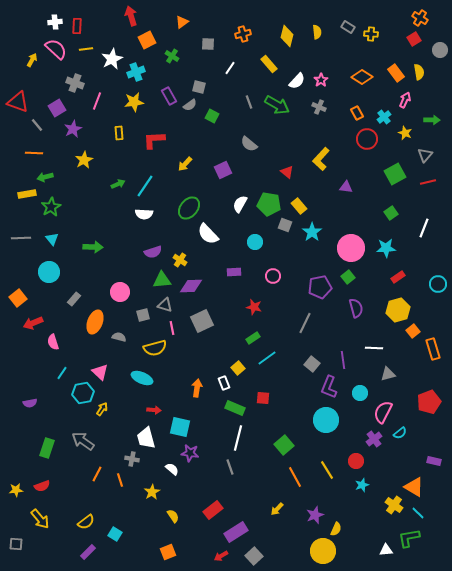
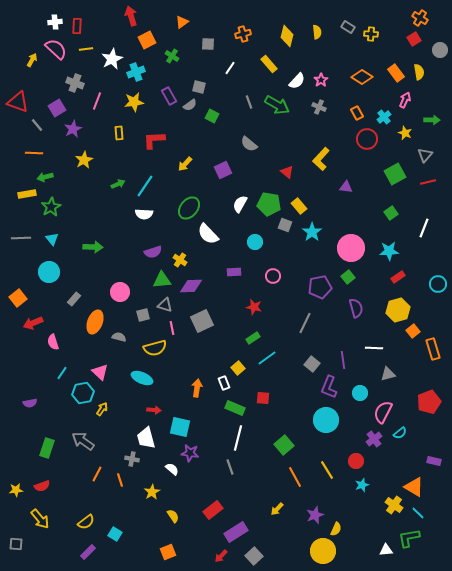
cyan star at (386, 248): moved 3 px right, 3 px down
red arrow at (221, 556): rotated 16 degrees counterclockwise
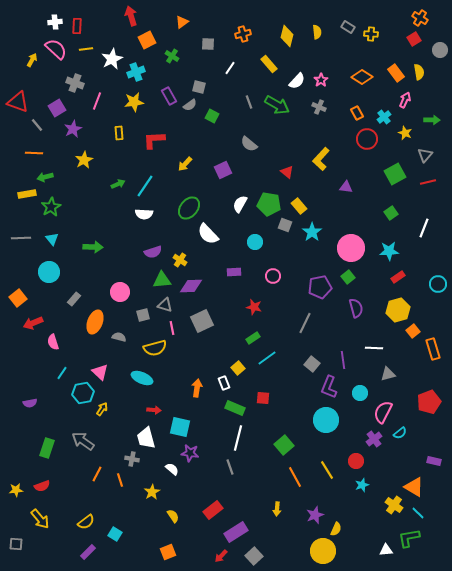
yellow arrow at (277, 509): rotated 40 degrees counterclockwise
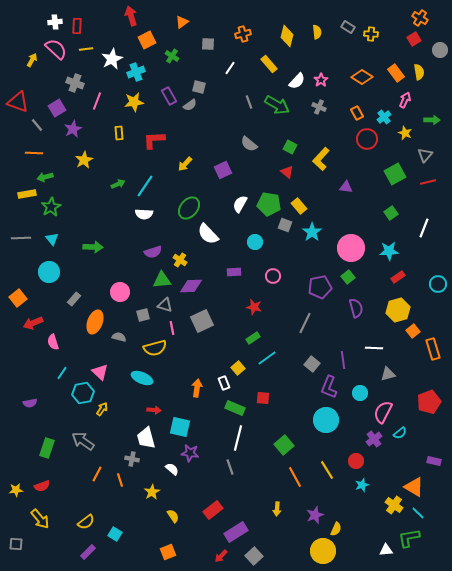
green square at (212, 116): moved 78 px right, 31 px down
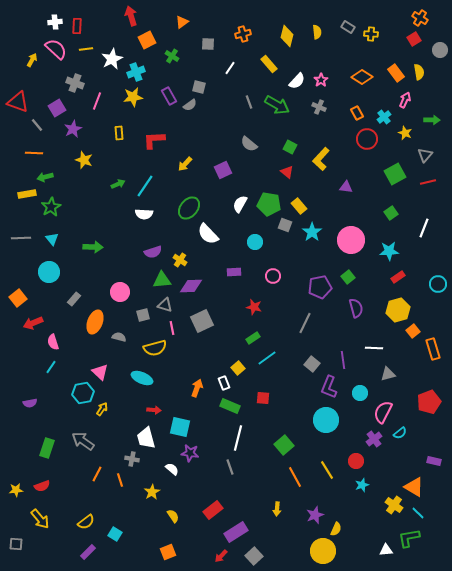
yellow star at (134, 102): moved 1 px left, 5 px up
yellow star at (84, 160): rotated 24 degrees counterclockwise
pink circle at (351, 248): moved 8 px up
cyan line at (62, 373): moved 11 px left, 6 px up
orange arrow at (197, 388): rotated 12 degrees clockwise
green rectangle at (235, 408): moved 5 px left, 2 px up
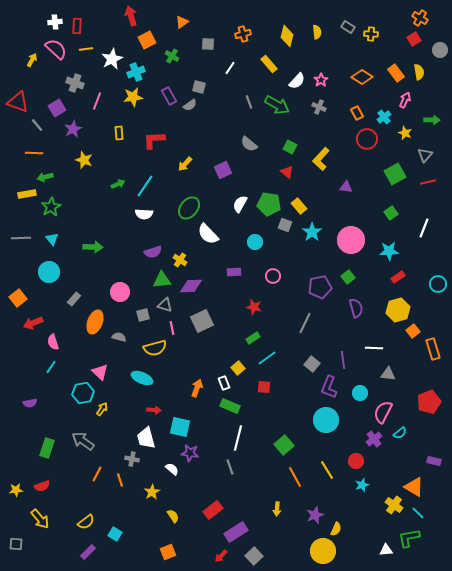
gray triangle at (388, 374): rotated 21 degrees clockwise
red square at (263, 398): moved 1 px right, 11 px up
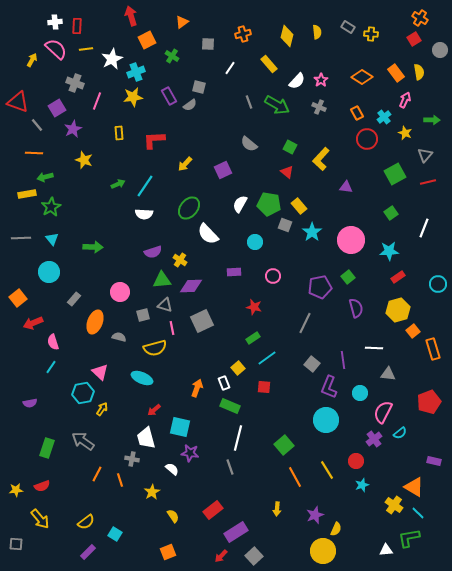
red arrow at (154, 410): rotated 136 degrees clockwise
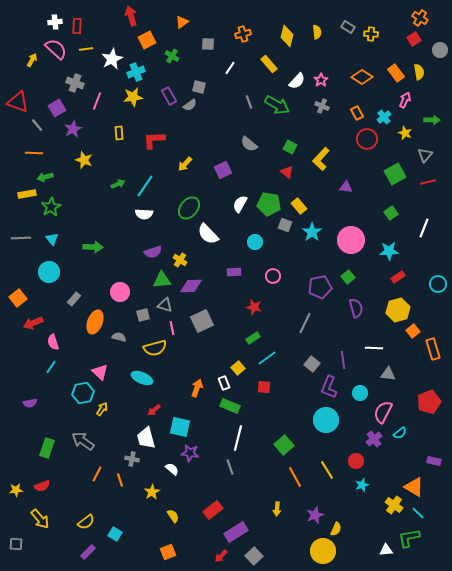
gray cross at (319, 107): moved 3 px right, 1 px up
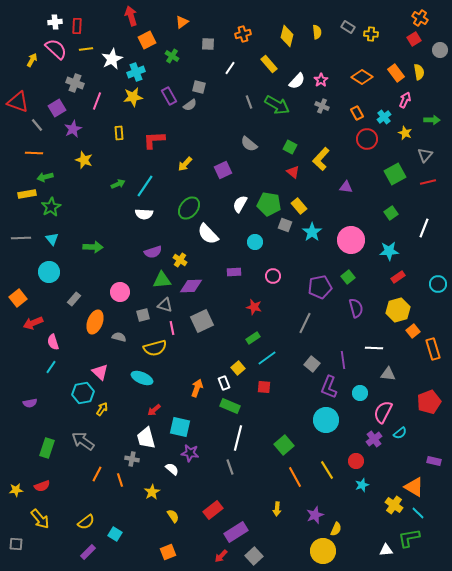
red triangle at (287, 172): moved 6 px right
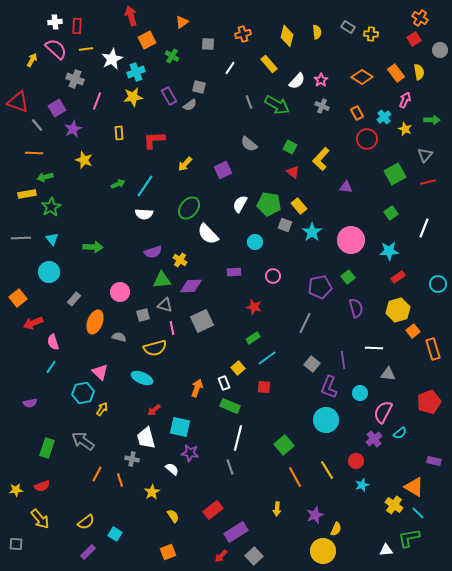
gray cross at (75, 83): moved 4 px up
yellow star at (405, 133): moved 4 px up
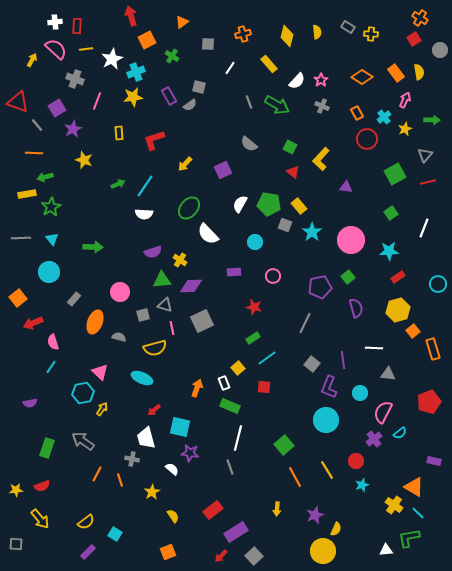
yellow star at (405, 129): rotated 24 degrees clockwise
red L-shape at (154, 140): rotated 15 degrees counterclockwise
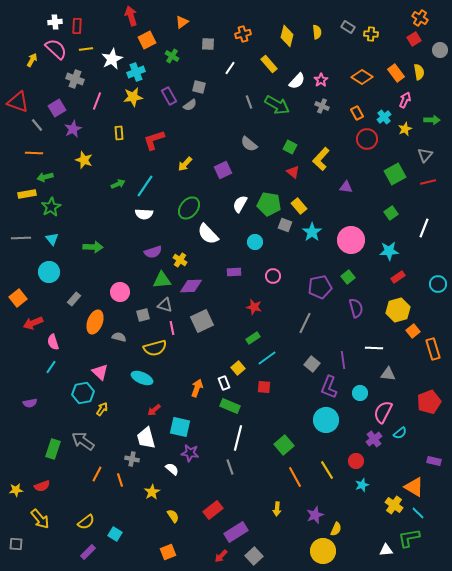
green rectangle at (47, 448): moved 6 px right, 1 px down
